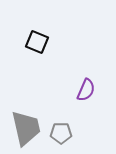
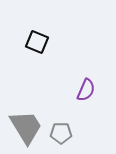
gray trapezoid: moved 1 px up; rotated 18 degrees counterclockwise
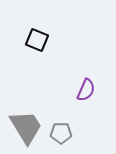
black square: moved 2 px up
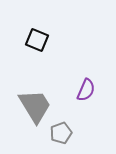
gray trapezoid: moved 9 px right, 21 px up
gray pentagon: rotated 20 degrees counterclockwise
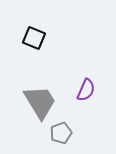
black square: moved 3 px left, 2 px up
gray trapezoid: moved 5 px right, 4 px up
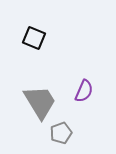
purple semicircle: moved 2 px left, 1 px down
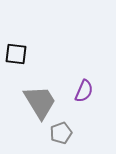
black square: moved 18 px left, 16 px down; rotated 15 degrees counterclockwise
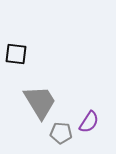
purple semicircle: moved 5 px right, 31 px down; rotated 10 degrees clockwise
gray pentagon: rotated 25 degrees clockwise
